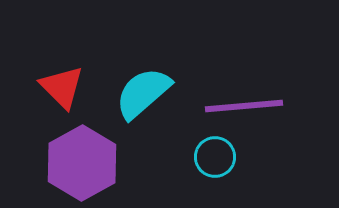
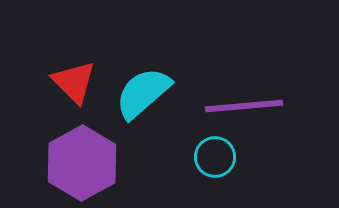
red triangle: moved 12 px right, 5 px up
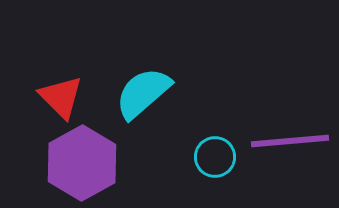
red triangle: moved 13 px left, 15 px down
purple line: moved 46 px right, 35 px down
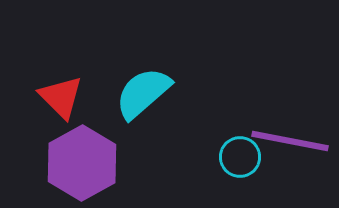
purple line: rotated 16 degrees clockwise
cyan circle: moved 25 px right
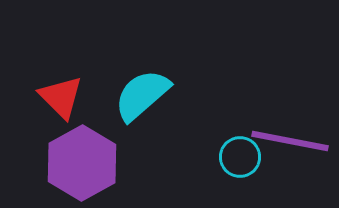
cyan semicircle: moved 1 px left, 2 px down
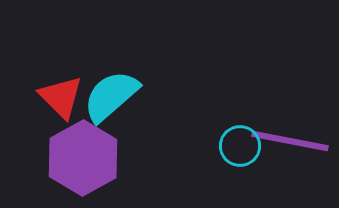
cyan semicircle: moved 31 px left, 1 px down
cyan circle: moved 11 px up
purple hexagon: moved 1 px right, 5 px up
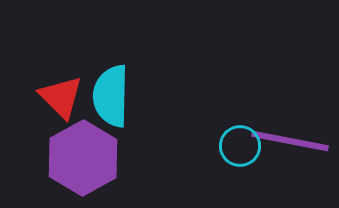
cyan semicircle: rotated 48 degrees counterclockwise
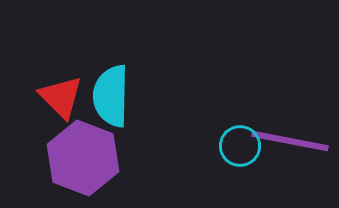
purple hexagon: rotated 10 degrees counterclockwise
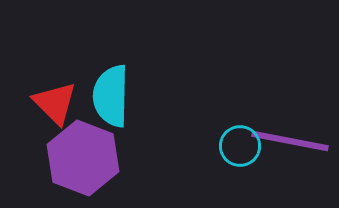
red triangle: moved 6 px left, 6 px down
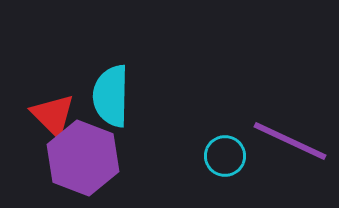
red triangle: moved 2 px left, 12 px down
purple line: rotated 14 degrees clockwise
cyan circle: moved 15 px left, 10 px down
